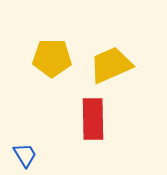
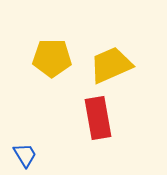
red rectangle: moved 5 px right, 1 px up; rotated 9 degrees counterclockwise
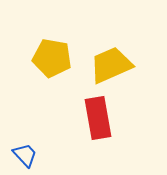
yellow pentagon: rotated 9 degrees clockwise
blue trapezoid: rotated 12 degrees counterclockwise
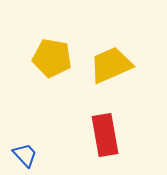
red rectangle: moved 7 px right, 17 px down
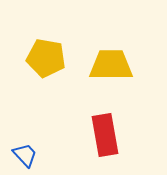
yellow pentagon: moved 6 px left
yellow trapezoid: rotated 24 degrees clockwise
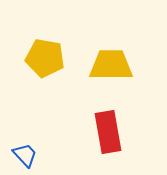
yellow pentagon: moved 1 px left
red rectangle: moved 3 px right, 3 px up
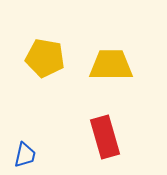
red rectangle: moved 3 px left, 5 px down; rotated 6 degrees counterclockwise
blue trapezoid: rotated 56 degrees clockwise
